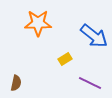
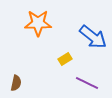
blue arrow: moved 1 px left, 1 px down
purple line: moved 3 px left
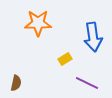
blue arrow: rotated 44 degrees clockwise
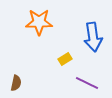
orange star: moved 1 px right, 1 px up
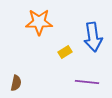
yellow rectangle: moved 7 px up
purple line: moved 1 px up; rotated 20 degrees counterclockwise
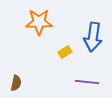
blue arrow: rotated 16 degrees clockwise
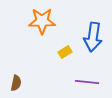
orange star: moved 3 px right, 1 px up
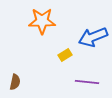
blue arrow: rotated 60 degrees clockwise
yellow rectangle: moved 3 px down
brown semicircle: moved 1 px left, 1 px up
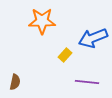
blue arrow: moved 1 px down
yellow rectangle: rotated 16 degrees counterclockwise
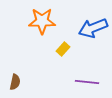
blue arrow: moved 10 px up
yellow rectangle: moved 2 px left, 6 px up
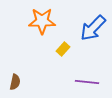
blue arrow: rotated 24 degrees counterclockwise
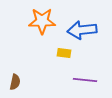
blue arrow: moved 11 px left, 2 px down; rotated 40 degrees clockwise
yellow rectangle: moved 1 px right, 4 px down; rotated 56 degrees clockwise
purple line: moved 2 px left, 2 px up
